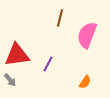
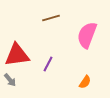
brown line: moved 9 px left; rotated 60 degrees clockwise
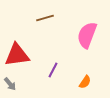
brown line: moved 6 px left
purple line: moved 5 px right, 6 px down
gray arrow: moved 4 px down
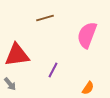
orange semicircle: moved 3 px right, 6 px down
